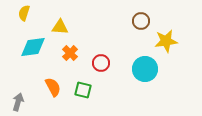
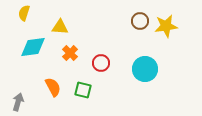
brown circle: moved 1 px left
yellow star: moved 15 px up
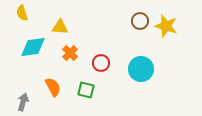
yellow semicircle: moved 2 px left; rotated 35 degrees counterclockwise
yellow star: rotated 25 degrees clockwise
cyan circle: moved 4 px left
green square: moved 3 px right
gray arrow: moved 5 px right
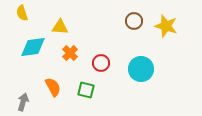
brown circle: moved 6 px left
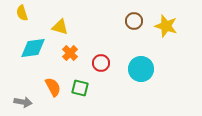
yellow triangle: rotated 12 degrees clockwise
cyan diamond: moved 1 px down
green square: moved 6 px left, 2 px up
gray arrow: rotated 84 degrees clockwise
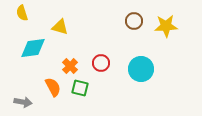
yellow star: rotated 20 degrees counterclockwise
orange cross: moved 13 px down
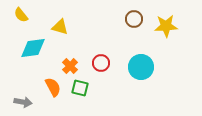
yellow semicircle: moved 1 px left, 2 px down; rotated 21 degrees counterclockwise
brown circle: moved 2 px up
cyan circle: moved 2 px up
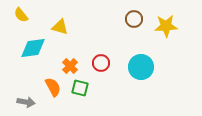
gray arrow: moved 3 px right
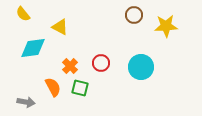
yellow semicircle: moved 2 px right, 1 px up
brown circle: moved 4 px up
yellow triangle: rotated 12 degrees clockwise
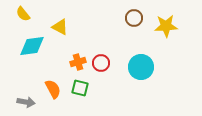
brown circle: moved 3 px down
cyan diamond: moved 1 px left, 2 px up
orange cross: moved 8 px right, 4 px up; rotated 28 degrees clockwise
orange semicircle: moved 2 px down
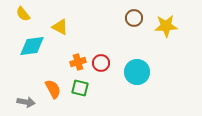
cyan circle: moved 4 px left, 5 px down
